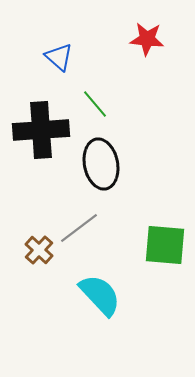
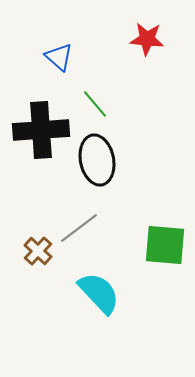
black ellipse: moved 4 px left, 4 px up
brown cross: moved 1 px left, 1 px down
cyan semicircle: moved 1 px left, 2 px up
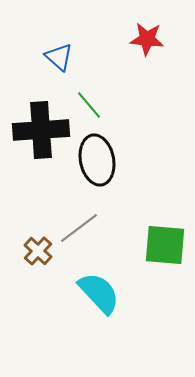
green line: moved 6 px left, 1 px down
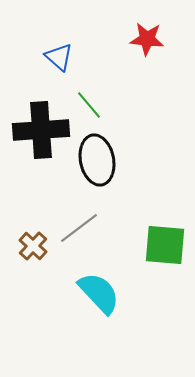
brown cross: moved 5 px left, 5 px up
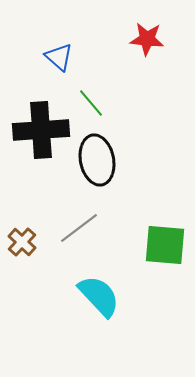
green line: moved 2 px right, 2 px up
brown cross: moved 11 px left, 4 px up
cyan semicircle: moved 3 px down
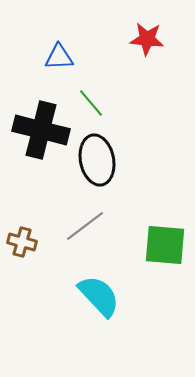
blue triangle: rotated 44 degrees counterclockwise
black cross: rotated 18 degrees clockwise
gray line: moved 6 px right, 2 px up
brown cross: rotated 28 degrees counterclockwise
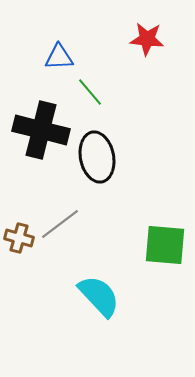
green line: moved 1 px left, 11 px up
black ellipse: moved 3 px up
gray line: moved 25 px left, 2 px up
brown cross: moved 3 px left, 4 px up
